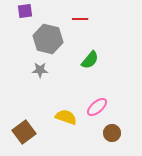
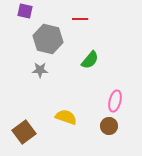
purple square: rotated 21 degrees clockwise
pink ellipse: moved 18 px right, 6 px up; rotated 35 degrees counterclockwise
brown circle: moved 3 px left, 7 px up
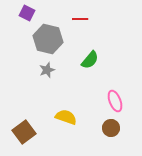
purple square: moved 2 px right, 2 px down; rotated 14 degrees clockwise
gray star: moved 7 px right; rotated 21 degrees counterclockwise
pink ellipse: rotated 35 degrees counterclockwise
brown circle: moved 2 px right, 2 px down
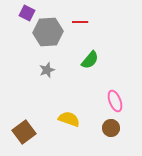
red line: moved 3 px down
gray hexagon: moved 7 px up; rotated 16 degrees counterclockwise
yellow semicircle: moved 3 px right, 2 px down
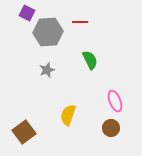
green semicircle: rotated 66 degrees counterclockwise
yellow semicircle: moved 1 px left, 4 px up; rotated 90 degrees counterclockwise
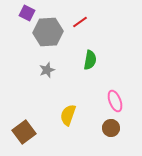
red line: rotated 35 degrees counterclockwise
green semicircle: rotated 36 degrees clockwise
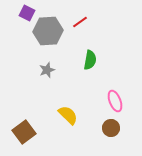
gray hexagon: moved 1 px up
yellow semicircle: rotated 115 degrees clockwise
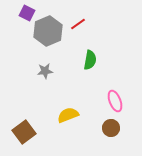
red line: moved 2 px left, 2 px down
gray hexagon: rotated 20 degrees counterclockwise
gray star: moved 2 px left, 1 px down; rotated 14 degrees clockwise
yellow semicircle: rotated 65 degrees counterclockwise
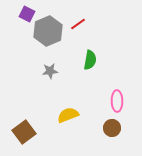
purple square: moved 1 px down
gray star: moved 5 px right
pink ellipse: moved 2 px right; rotated 20 degrees clockwise
brown circle: moved 1 px right
